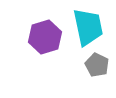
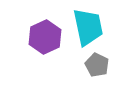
purple hexagon: rotated 8 degrees counterclockwise
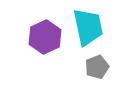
gray pentagon: moved 2 px down; rotated 25 degrees clockwise
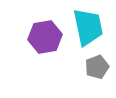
purple hexagon: rotated 16 degrees clockwise
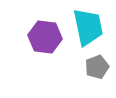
purple hexagon: rotated 16 degrees clockwise
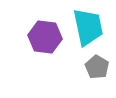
gray pentagon: rotated 20 degrees counterclockwise
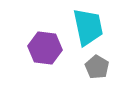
purple hexagon: moved 11 px down
